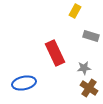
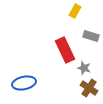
red rectangle: moved 10 px right, 3 px up
gray star: rotated 24 degrees clockwise
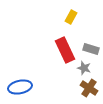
yellow rectangle: moved 4 px left, 6 px down
gray rectangle: moved 13 px down
blue ellipse: moved 4 px left, 4 px down
